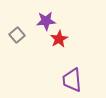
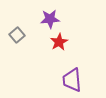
purple star: moved 4 px right, 2 px up
red star: moved 3 px down
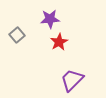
purple trapezoid: rotated 50 degrees clockwise
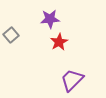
gray square: moved 6 px left
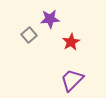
gray square: moved 18 px right
red star: moved 12 px right
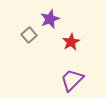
purple star: rotated 18 degrees counterclockwise
